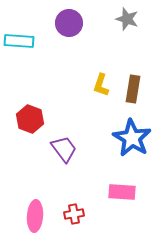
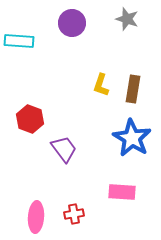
purple circle: moved 3 px right
pink ellipse: moved 1 px right, 1 px down
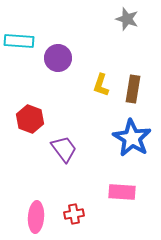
purple circle: moved 14 px left, 35 px down
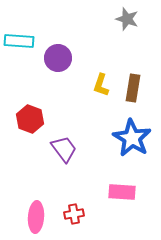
brown rectangle: moved 1 px up
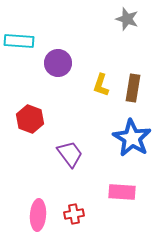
purple circle: moved 5 px down
purple trapezoid: moved 6 px right, 5 px down
pink ellipse: moved 2 px right, 2 px up
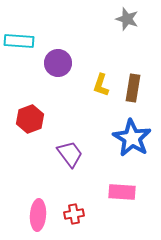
red hexagon: rotated 20 degrees clockwise
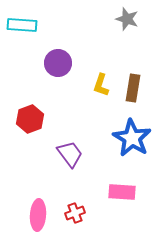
cyan rectangle: moved 3 px right, 16 px up
red cross: moved 1 px right, 1 px up; rotated 12 degrees counterclockwise
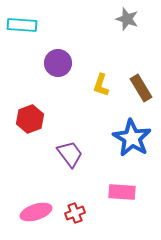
brown rectangle: moved 8 px right; rotated 40 degrees counterclockwise
pink ellipse: moved 2 px left, 3 px up; rotated 68 degrees clockwise
